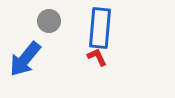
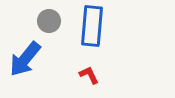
blue rectangle: moved 8 px left, 2 px up
red L-shape: moved 8 px left, 18 px down
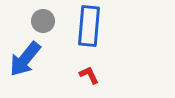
gray circle: moved 6 px left
blue rectangle: moved 3 px left
